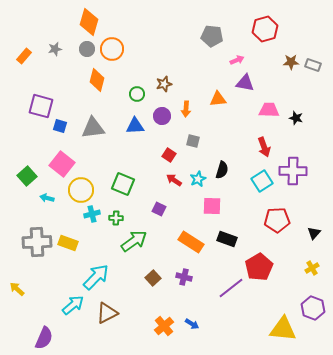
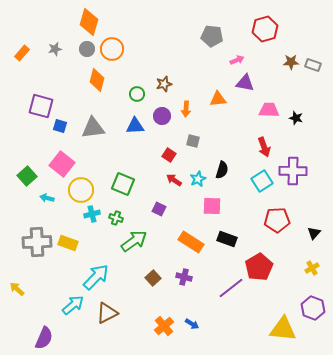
orange rectangle at (24, 56): moved 2 px left, 3 px up
green cross at (116, 218): rotated 16 degrees clockwise
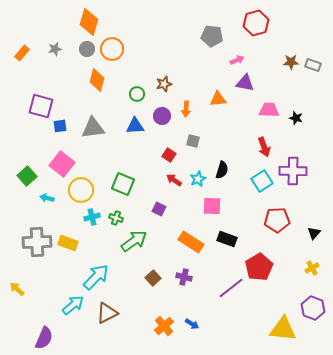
red hexagon at (265, 29): moved 9 px left, 6 px up
blue square at (60, 126): rotated 24 degrees counterclockwise
cyan cross at (92, 214): moved 3 px down
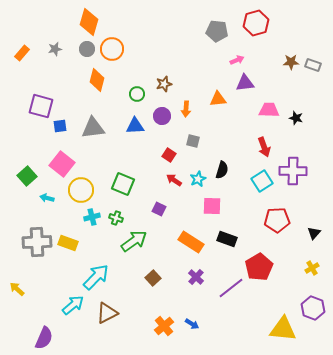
gray pentagon at (212, 36): moved 5 px right, 5 px up
purple triangle at (245, 83): rotated 18 degrees counterclockwise
purple cross at (184, 277): moved 12 px right; rotated 28 degrees clockwise
